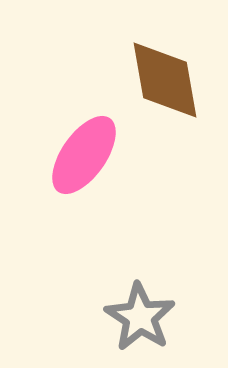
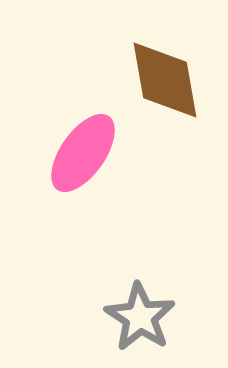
pink ellipse: moved 1 px left, 2 px up
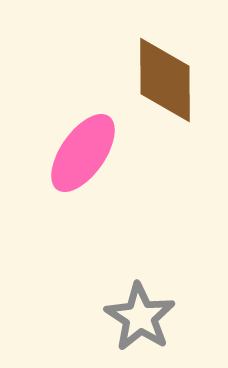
brown diamond: rotated 10 degrees clockwise
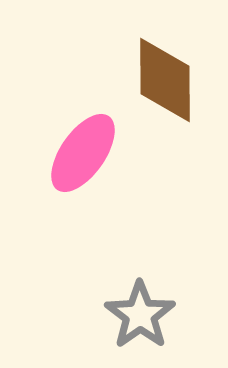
gray star: moved 2 px up; rotated 4 degrees clockwise
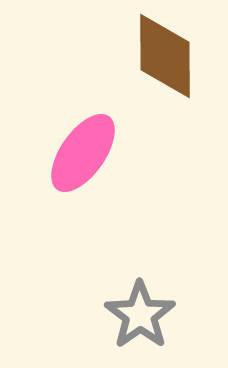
brown diamond: moved 24 px up
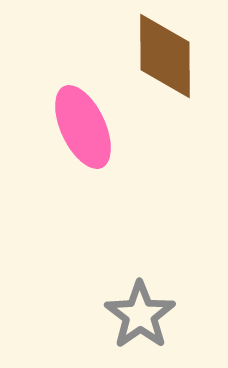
pink ellipse: moved 26 px up; rotated 60 degrees counterclockwise
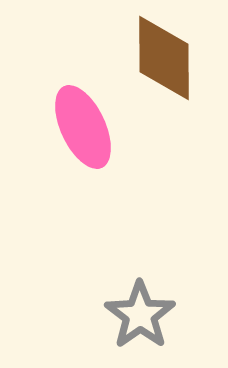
brown diamond: moved 1 px left, 2 px down
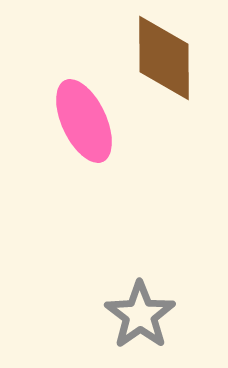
pink ellipse: moved 1 px right, 6 px up
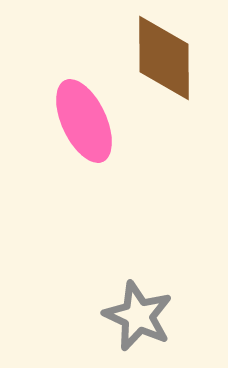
gray star: moved 2 px left, 1 px down; rotated 12 degrees counterclockwise
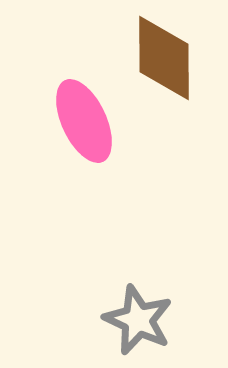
gray star: moved 4 px down
